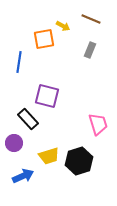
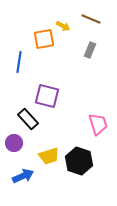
black hexagon: rotated 24 degrees counterclockwise
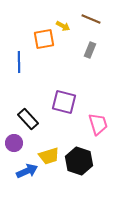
blue line: rotated 10 degrees counterclockwise
purple square: moved 17 px right, 6 px down
blue arrow: moved 4 px right, 5 px up
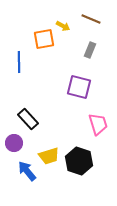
purple square: moved 15 px right, 15 px up
blue arrow: rotated 105 degrees counterclockwise
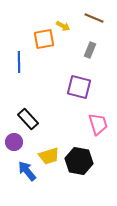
brown line: moved 3 px right, 1 px up
purple circle: moved 1 px up
black hexagon: rotated 8 degrees counterclockwise
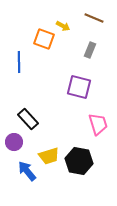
orange square: rotated 30 degrees clockwise
